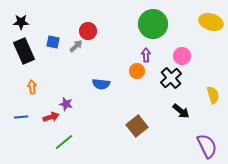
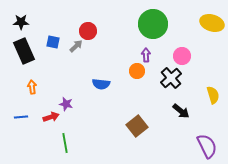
yellow ellipse: moved 1 px right, 1 px down
green line: moved 1 px right, 1 px down; rotated 60 degrees counterclockwise
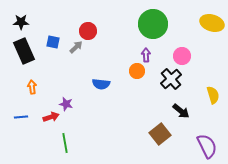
gray arrow: moved 1 px down
black cross: moved 1 px down
brown square: moved 23 px right, 8 px down
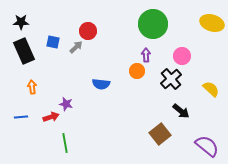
yellow semicircle: moved 2 px left, 6 px up; rotated 30 degrees counterclockwise
purple semicircle: rotated 25 degrees counterclockwise
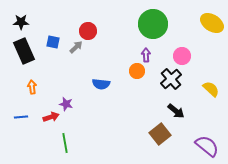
yellow ellipse: rotated 15 degrees clockwise
black arrow: moved 5 px left
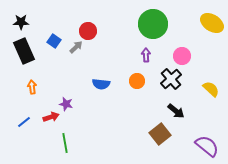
blue square: moved 1 px right, 1 px up; rotated 24 degrees clockwise
orange circle: moved 10 px down
blue line: moved 3 px right, 5 px down; rotated 32 degrees counterclockwise
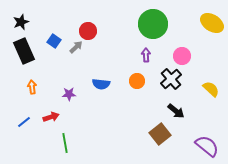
black star: rotated 21 degrees counterclockwise
purple star: moved 3 px right, 10 px up; rotated 16 degrees counterclockwise
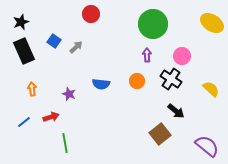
red circle: moved 3 px right, 17 px up
purple arrow: moved 1 px right
black cross: rotated 15 degrees counterclockwise
orange arrow: moved 2 px down
purple star: rotated 24 degrees clockwise
